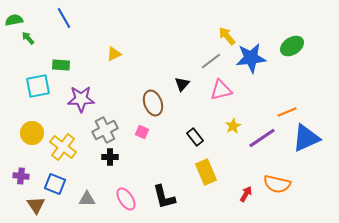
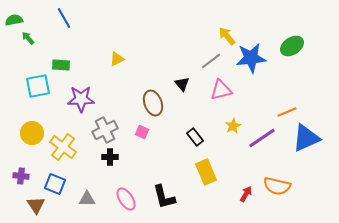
yellow triangle: moved 3 px right, 5 px down
black triangle: rotated 21 degrees counterclockwise
orange semicircle: moved 2 px down
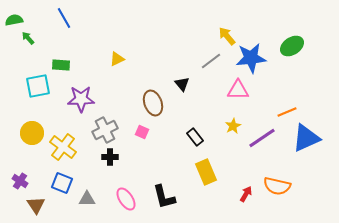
pink triangle: moved 17 px right; rotated 15 degrees clockwise
purple cross: moved 1 px left, 5 px down; rotated 28 degrees clockwise
blue square: moved 7 px right, 1 px up
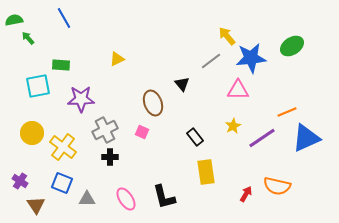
yellow rectangle: rotated 15 degrees clockwise
